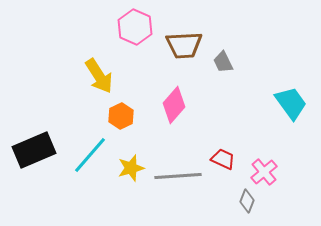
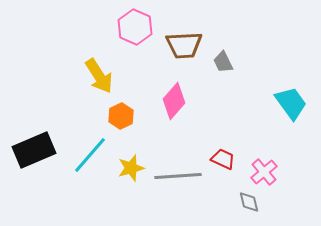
pink diamond: moved 4 px up
gray diamond: moved 2 px right, 1 px down; rotated 35 degrees counterclockwise
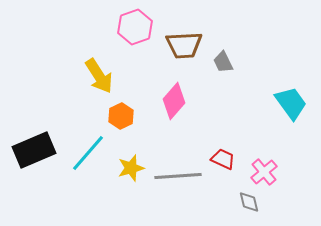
pink hexagon: rotated 16 degrees clockwise
cyan line: moved 2 px left, 2 px up
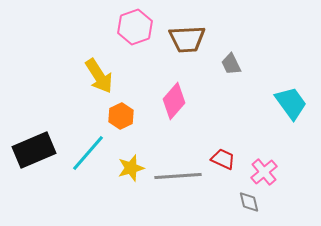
brown trapezoid: moved 3 px right, 6 px up
gray trapezoid: moved 8 px right, 2 px down
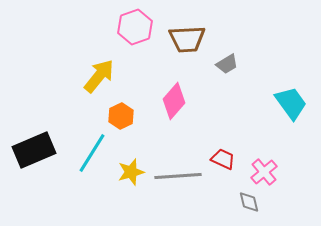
gray trapezoid: moved 4 px left; rotated 95 degrees counterclockwise
yellow arrow: rotated 108 degrees counterclockwise
cyan line: moved 4 px right; rotated 9 degrees counterclockwise
yellow star: moved 4 px down
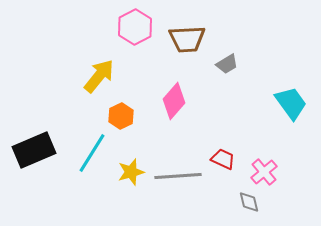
pink hexagon: rotated 8 degrees counterclockwise
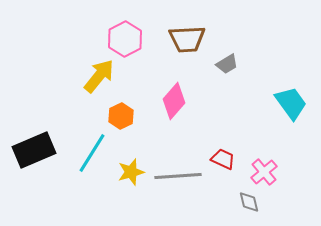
pink hexagon: moved 10 px left, 12 px down
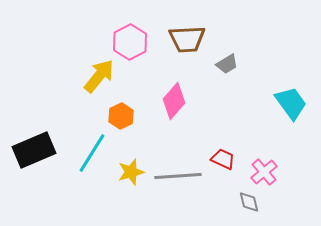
pink hexagon: moved 5 px right, 3 px down
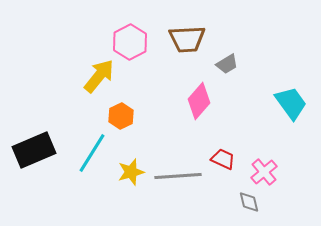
pink diamond: moved 25 px right
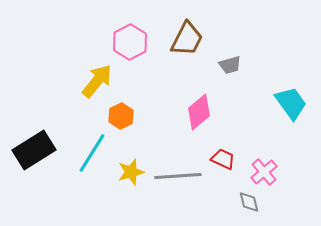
brown trapezoid: rotated 60 degrees counterclockwise
gray trapezoid: moved 3 px right, 1 px down; rotated 15 degrees clockwise
yellow arrow: moved 2 px left, 5 px down
pink diamond: moved 11 px down; rotated 9 degrees clockwise
black rectangle: rotated 9 degrees counterclockwise
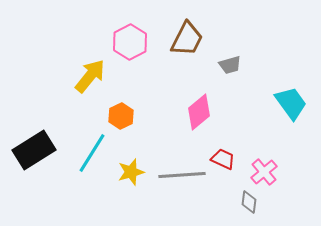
yellow arrow: moved 7 px left, 5 px up
gray line: moved 4 px right, 1 px up
gray diamond: rotated 20 degrees clockwise
